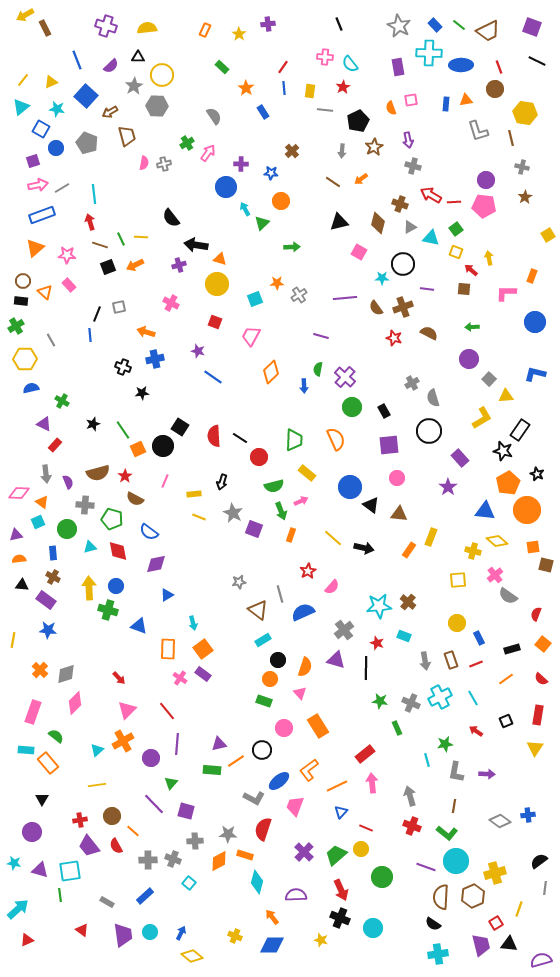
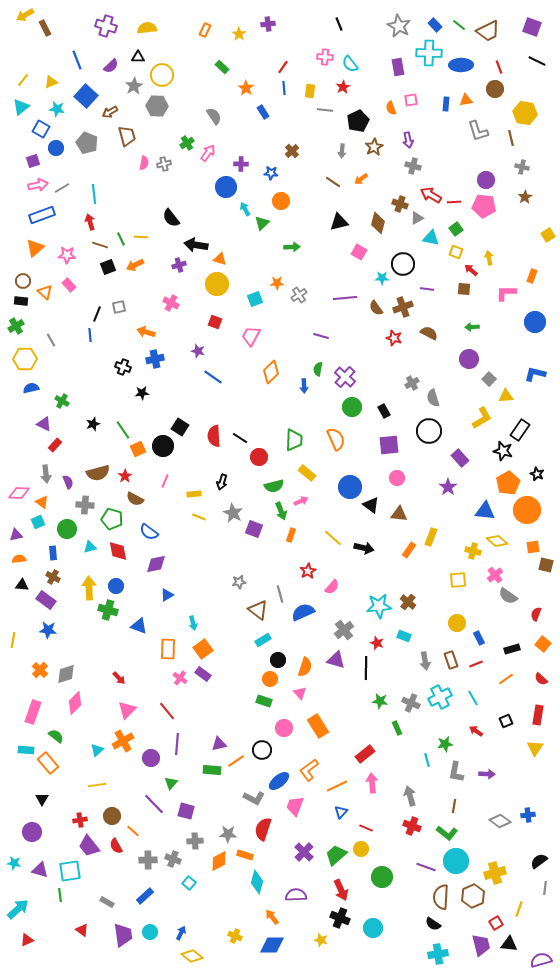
gray triangle at (410, 227): moved 7 px right, 9 px up
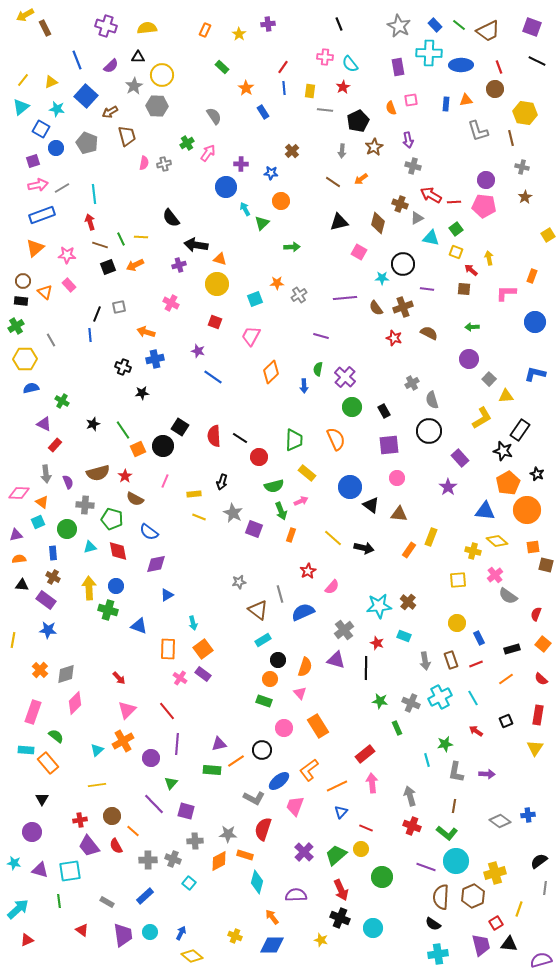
gray semicircle at (433, 398): moved 1 px left, 2 px down
green line at (60, 895): moved 1 px left, 6 px down
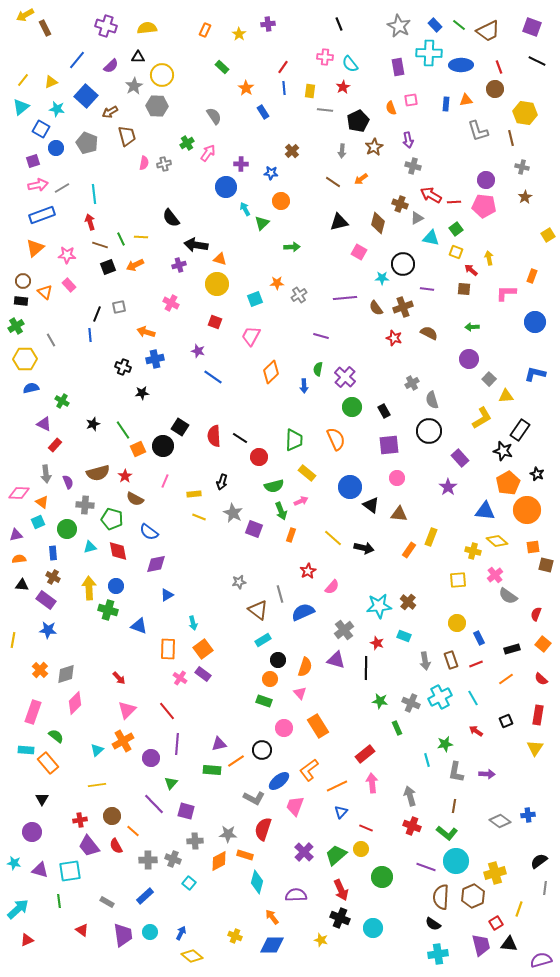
blue line at (77, 60): rotated 60 degrees clockwise
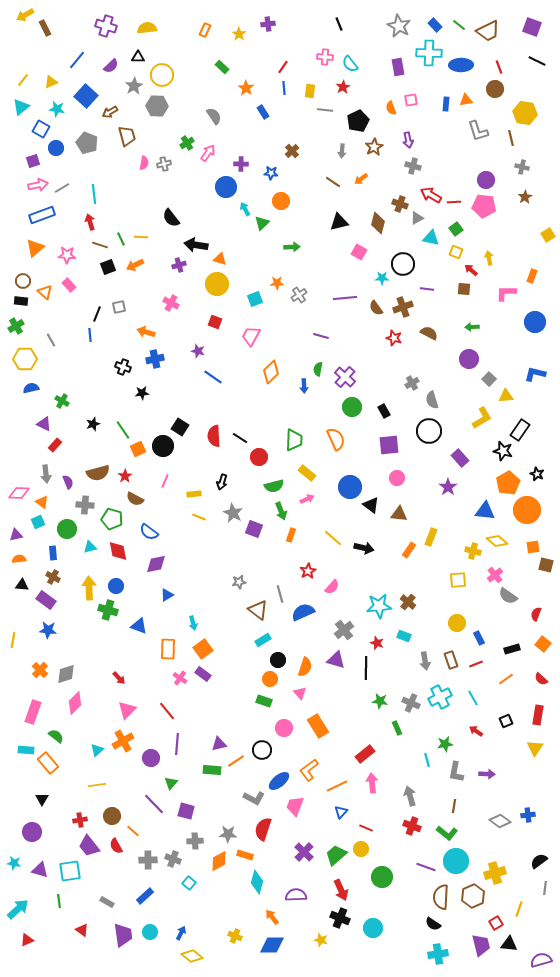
pink arrow at (301, 501): moved 6 px right, 2 px up
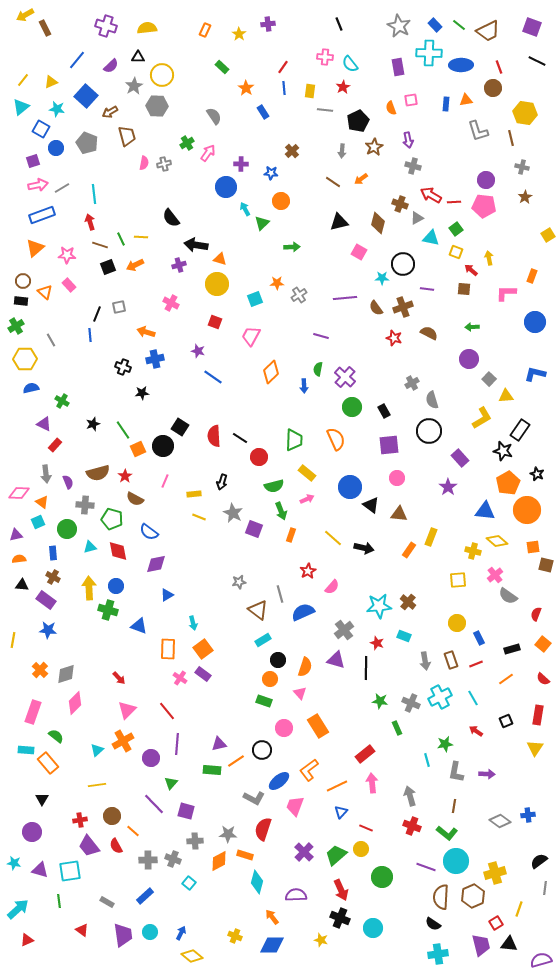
brown circle at (495, 89): moved 2 px left, 1 px up
red semicircle at (541, 679): moved 2 px right
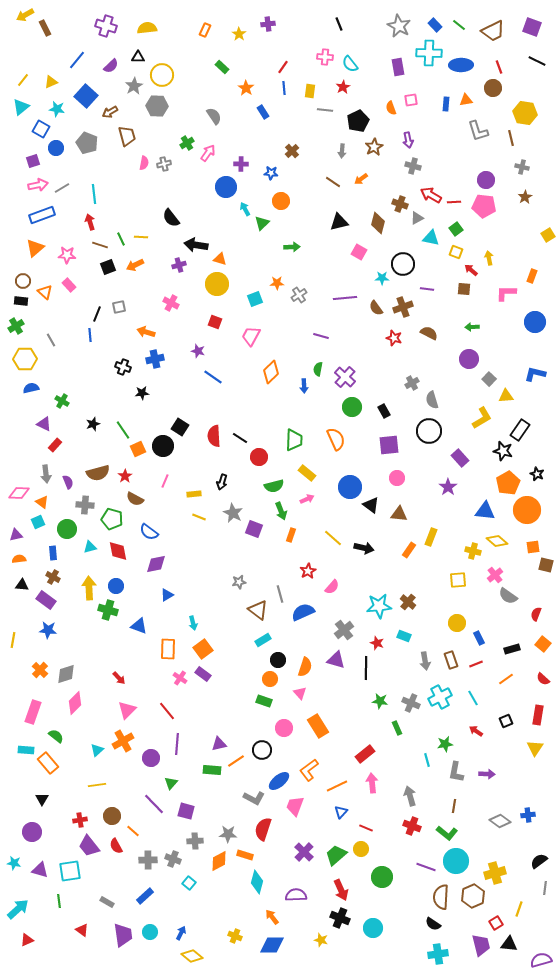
brown trapezoid at (488, 31): moved 5 px right
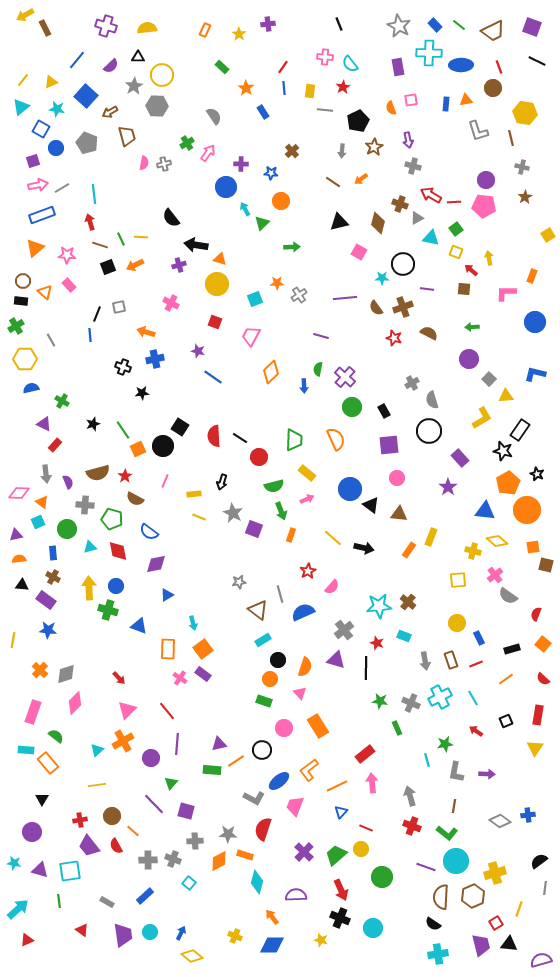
blue circle at (350, 487): moved 2 px down
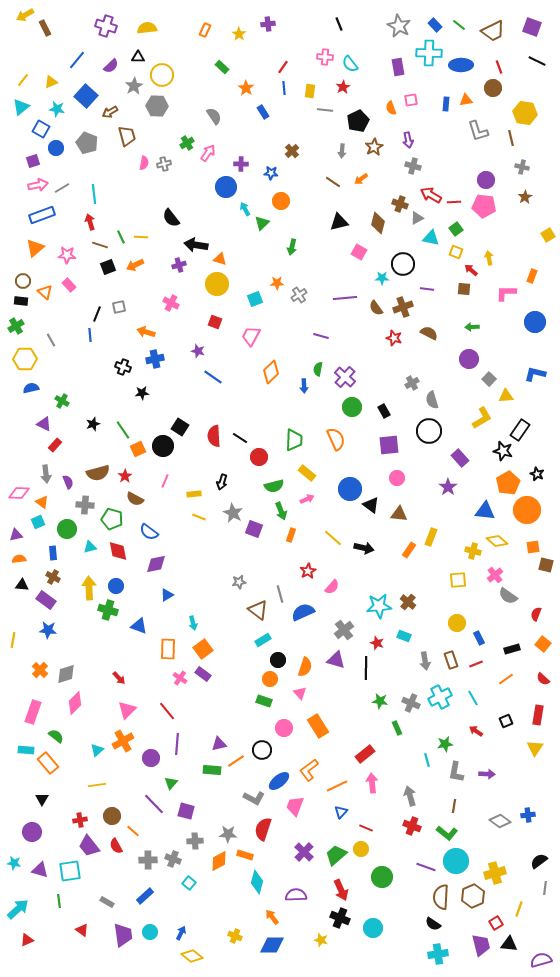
green line at (121, 239): moved 2 px up
green arrow at (292, 247): rotated 105 degrees clockwise
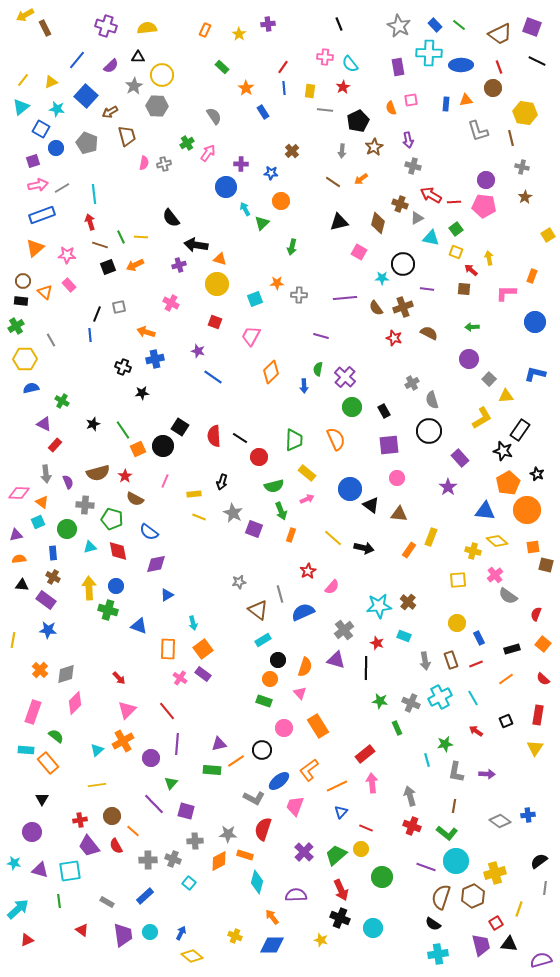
brown trapezoid at (493, 31): moved 7 px right, 3 px down
gray cross at (299, 295): rotated 35 degrees clockwise
brown semicircle at (441, 897): rotated 15 degrees clockwise
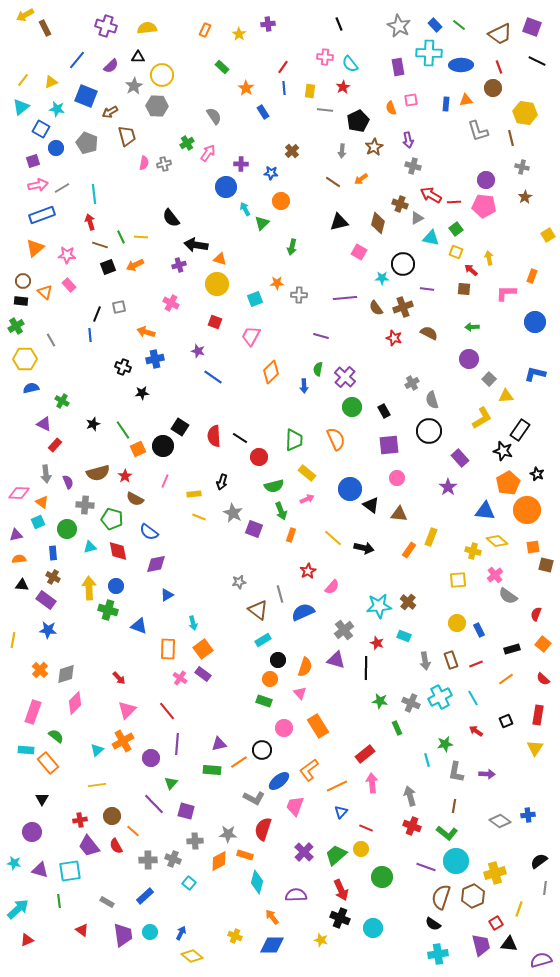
blue square at (86, 96): rotated 20 degrees counterclockwise
blue rectangle at (479, 638): moved 8 px up
orange line at (236, 761): moved 3 px right, 1 px down
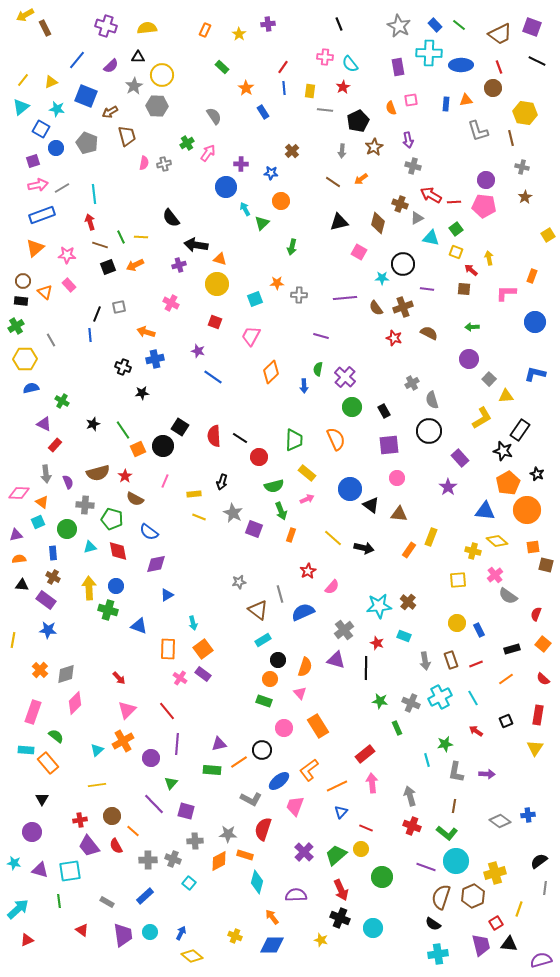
gray L-shape at (254, 798): moved 3 px left, 1 px down
